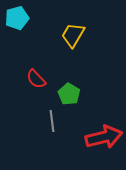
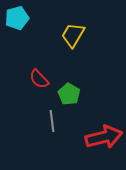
red semicircle: moved 3 px right
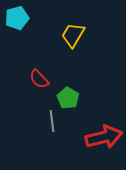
green pentagon: moved 1 px left, 4 px down
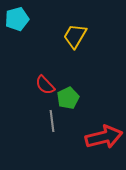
cyan pentagon: moved 1 px down
yellow trapezoid: moved 2 px right, 1 px down
red semicircle: moved 6 px right, 6 px down
green pentagon: rotated 15 degrees clockwise
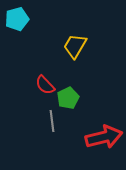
yellow trapezoid: moved 10 px down
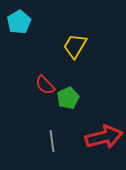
cyan pentagon: moved 2 px right, 3 px down; rotated 15 degrees counterclockwise
gray line: moved 20 px down
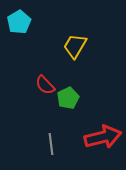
red arrow: moved 1 px left
gray line: moved 1 px left, 3 px down
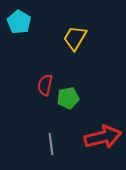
cyan pentagon: rotated 10 degrees counterclockwise
yellow trapezoid: moved 8 px up
red semicircle: rotated 55 degrees clockwise
green pentagon: rotated 15 degrees clockwise
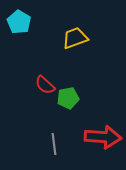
yellow trapezoid: rotated 40 degrees clockwise
red semicircle: rotated 60 degrees counterclockwise
red arrow: rotated 18 degrees clockwise
gray line: moved 3 px right
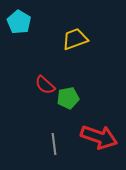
yellow trapezoid: moved 1 px down
red arrow: moved 4 px left; rotated 15 degrees clockwise
